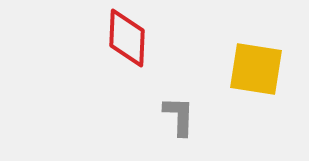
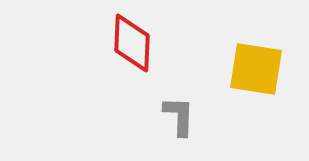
red diamond: moved 5 px right, 5 px down
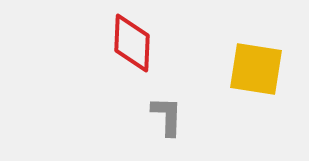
gray L-shape: moved 12 px left
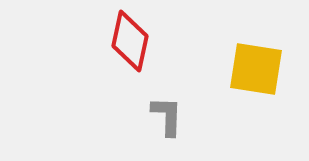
red diamond: moved 2 px left, 2 px up; rotated 10 degrees clockwise
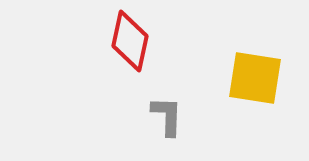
yellow square: moved 1 px left, 9 px down
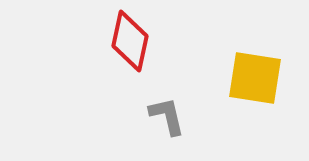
gray L-shape: rotated 15 degrees counterclockwise
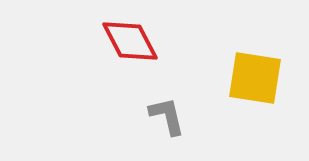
red diamond: rotated 40 degrees counterclockwise
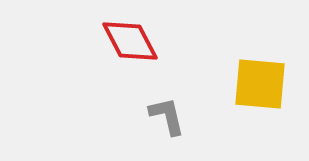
yellow square: moved 5 px right, 6 px down; rotated 4 degrees counterclockwise
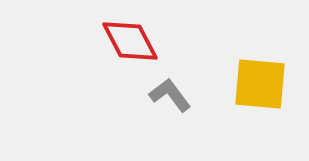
gray L-shape: moved 3 px right, 21 px up; rotated 24 degrees counterclockwise
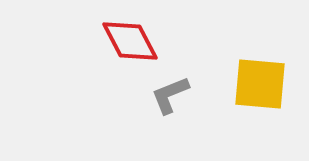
gray L-shape: rotated 75 degrees counterclockwise
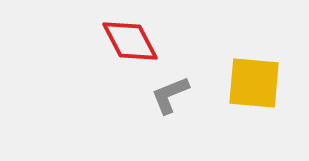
yellow square: moved 6 px left, 1 px up
